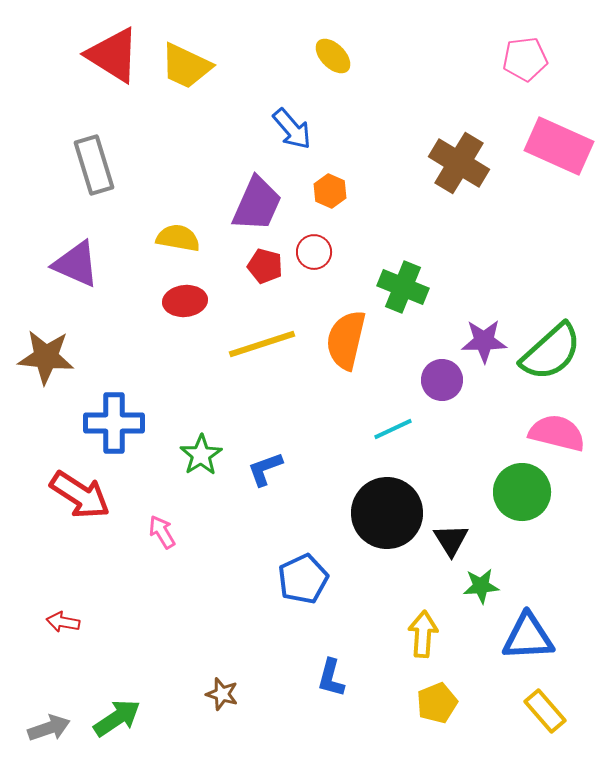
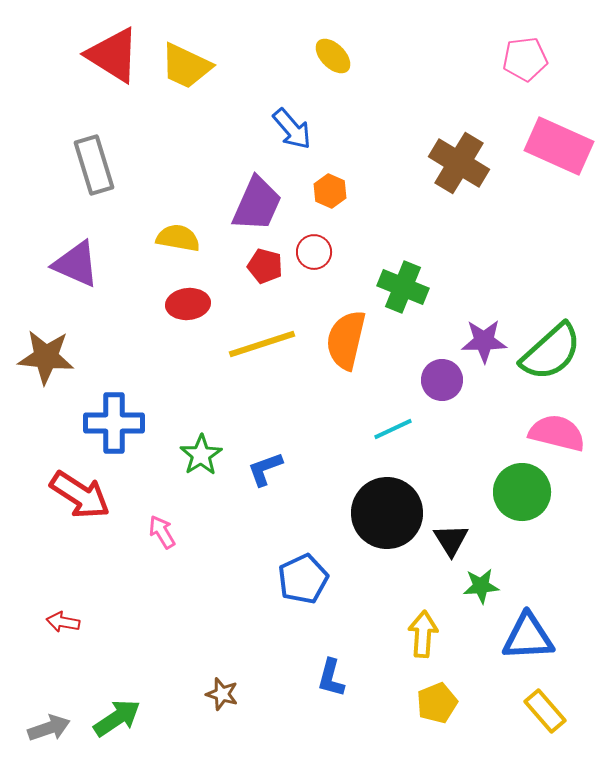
red ellipse at (185, 301): moved 3 px right, 3 px down
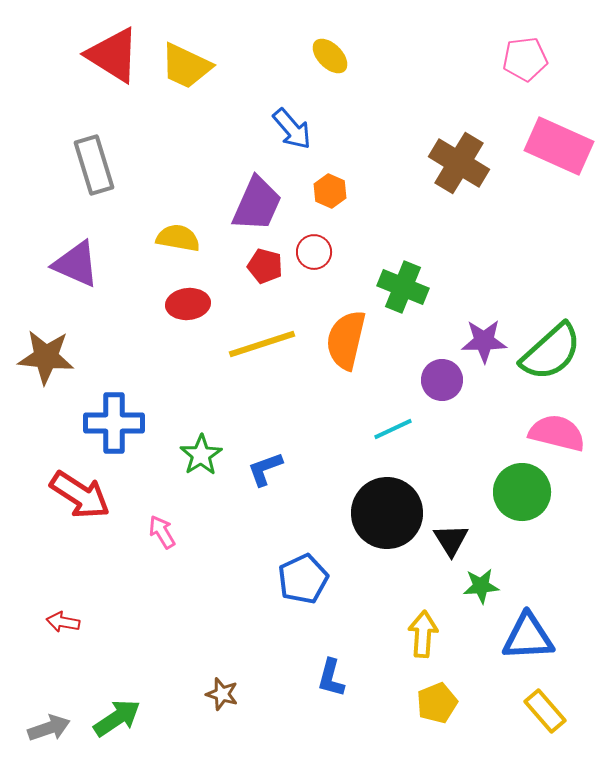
yellow ellipse at (333, 56): moved 3 px left
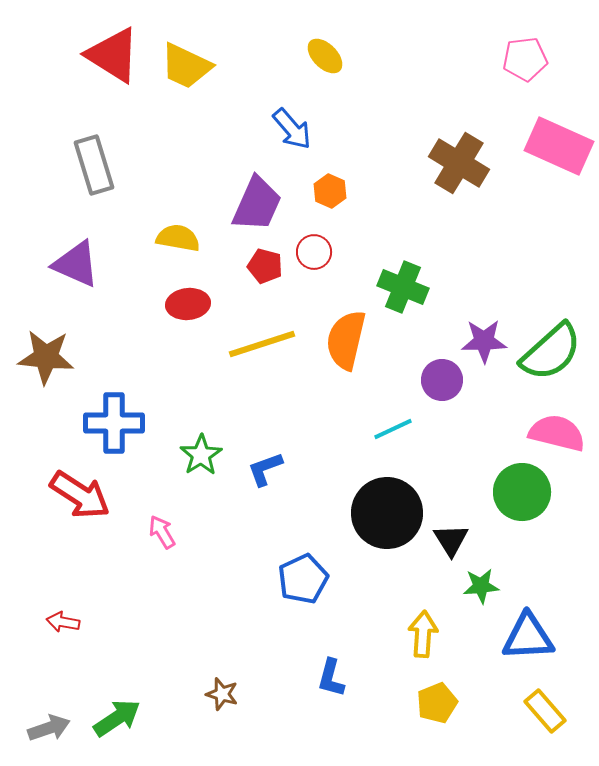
yellow ellipse at (330, 56): moved 5 px left
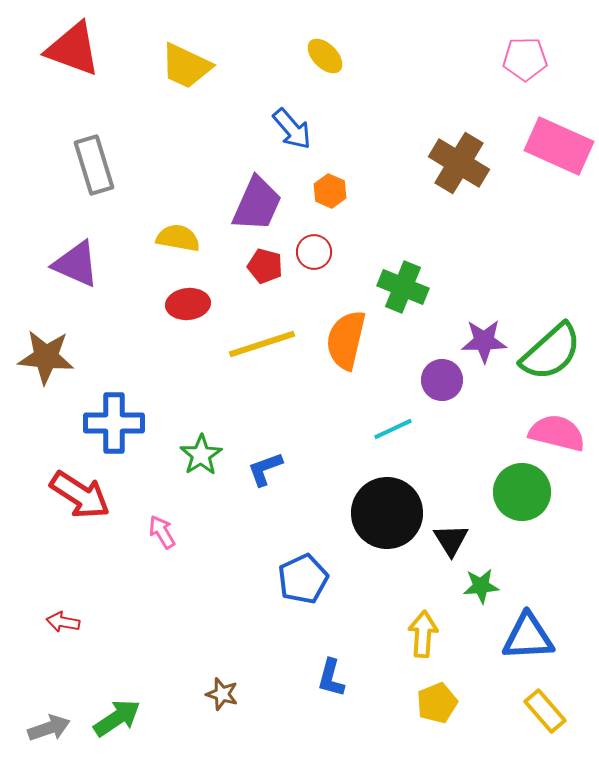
red triangle at (113, 55): moved 40 px left, 6 px up; rotated 12 degrees counterclockwise
pink pentagon at (525, 59): rotated 6 degrees clockwise
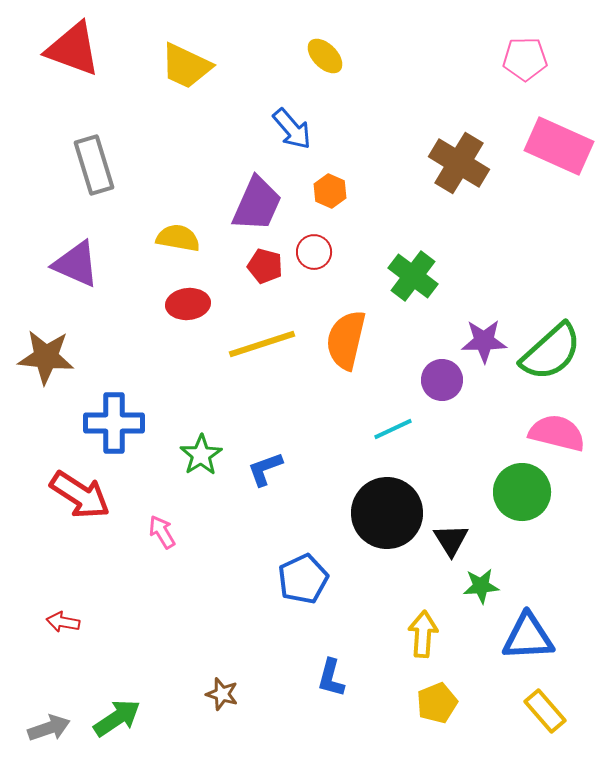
green cross at (403, 287): moved 10 px right, 11 px up; rotated 15 degrees clockwise
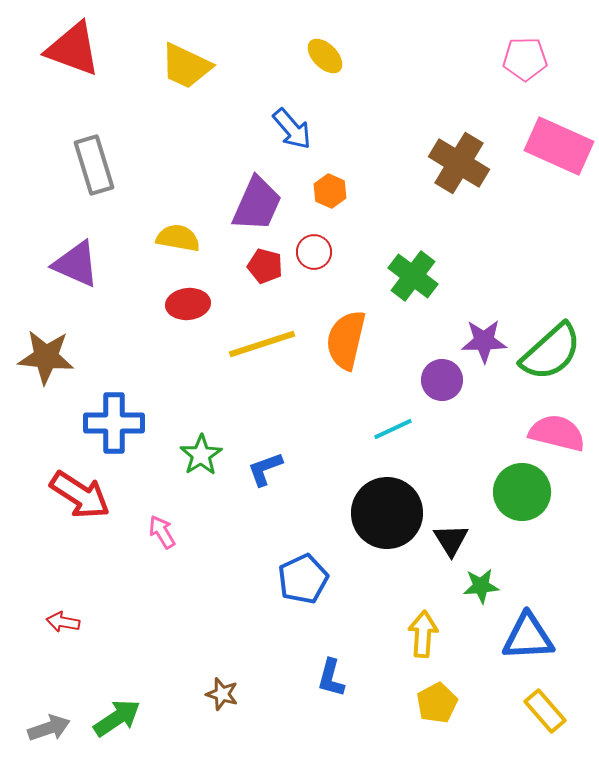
yellow pentagon at (437, 703): rotated 6 degrees counterclockwise
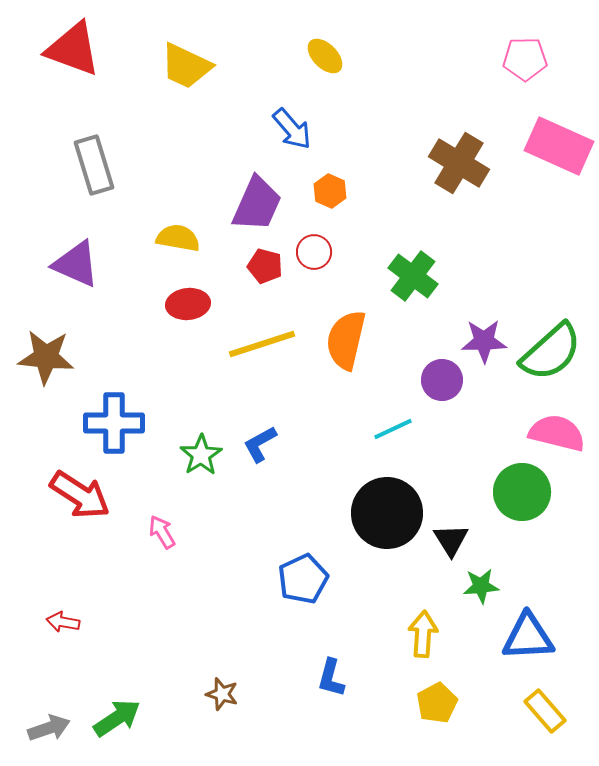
blue L-shape at (265, 469): moved 5 px left, 25 px up; rotated 9 degrees counterclockwise
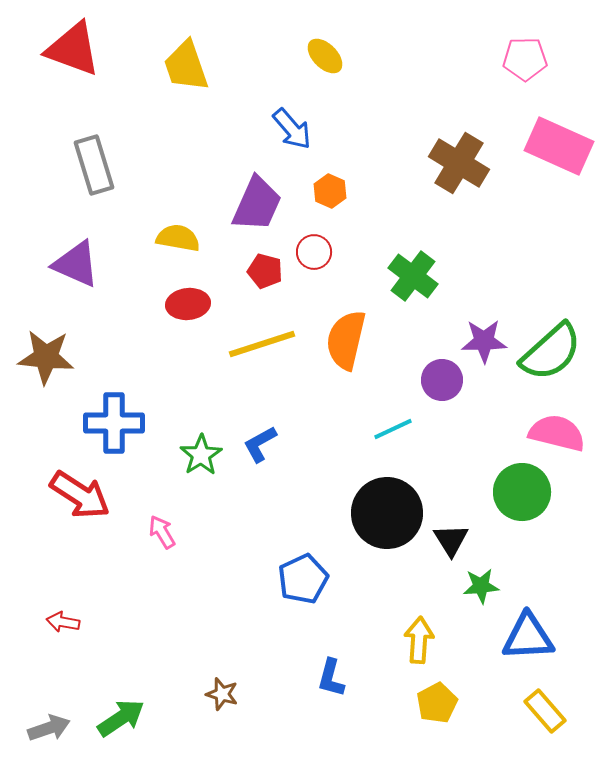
yellow trapezoid at (186, 66): rotated 46 degrees clockwise
red pentagon at (265, 266): moved 5 px down
yellow arrow at (423, 634): moved 4 px left, 6 px down
green arrow at (117, 718): moved 4 px right
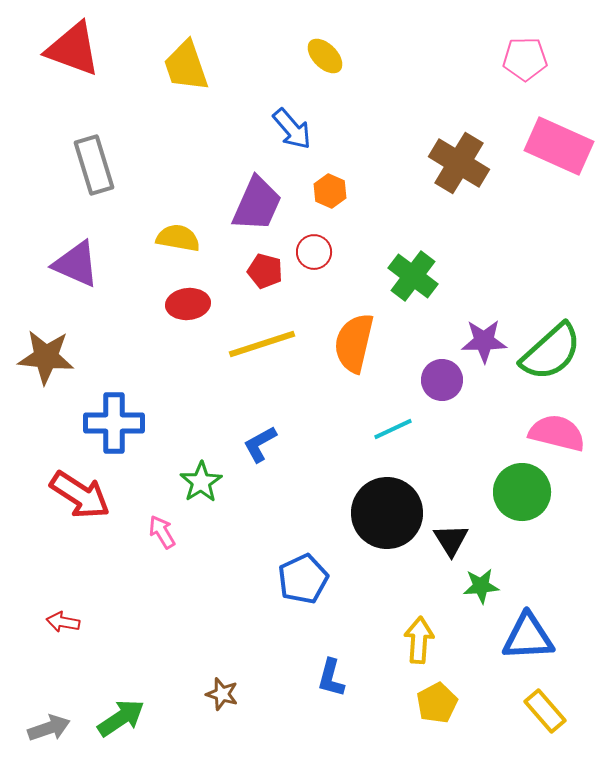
orange semicircle at (346, 340): moved 8 px right, 3 px down
green star at (201, 455): moved 27 px down
